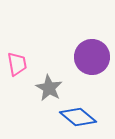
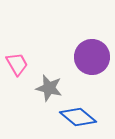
pink trapezoid: rotated 20 degrees counterclockwise
gray star: rotated 16 degrees counterclockwise
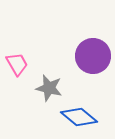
purple circle: moved 1 px right, 1 px up
blue diamond: moved 1 px right
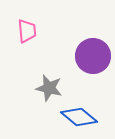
pink trapezoid: moved 10 px right, 33 px up; rotated 25 degrees clockwise
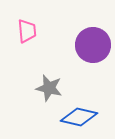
purple circle: moved 11 px up
blue diamond: rotated 27 degrees counterclockwise
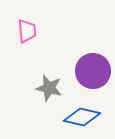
purple circle: moved 26 px down
blue diamond: moved 3 px right
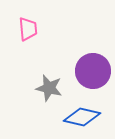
pink trapezoid: moved 1 px right, 2 px up
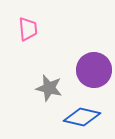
purple circle: moved 1 px right, 1 px up
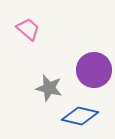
pink trapezoid: rotated 45 degrees counterclockwise
blue diamond: moved 2 px left, 1 px up
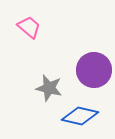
pink trapezoid: moved 1 px right, 2 px up
